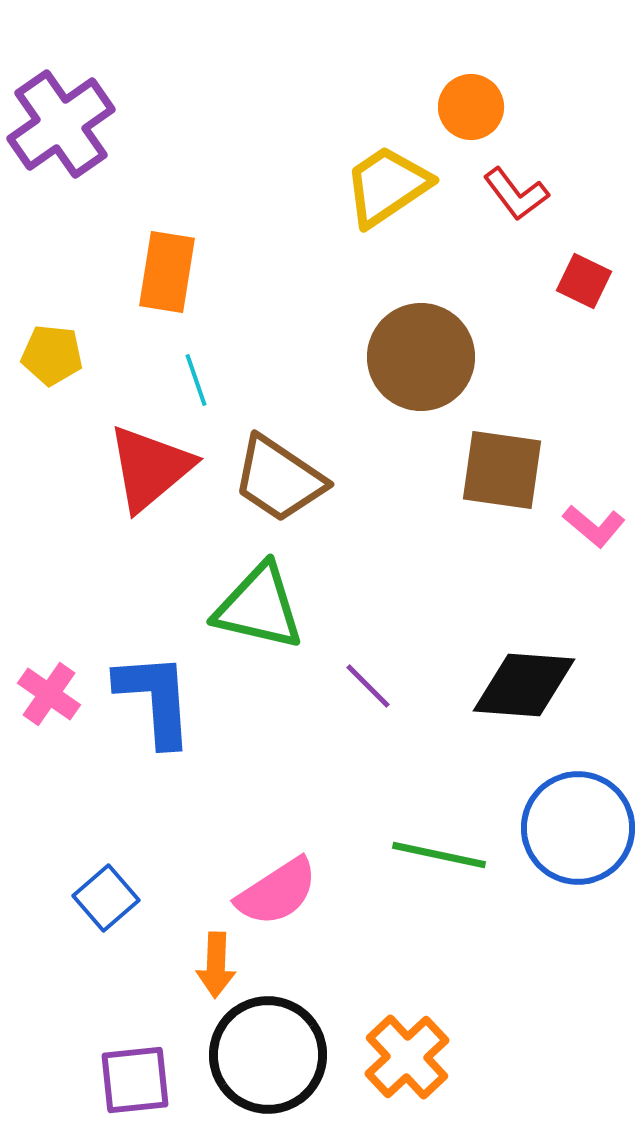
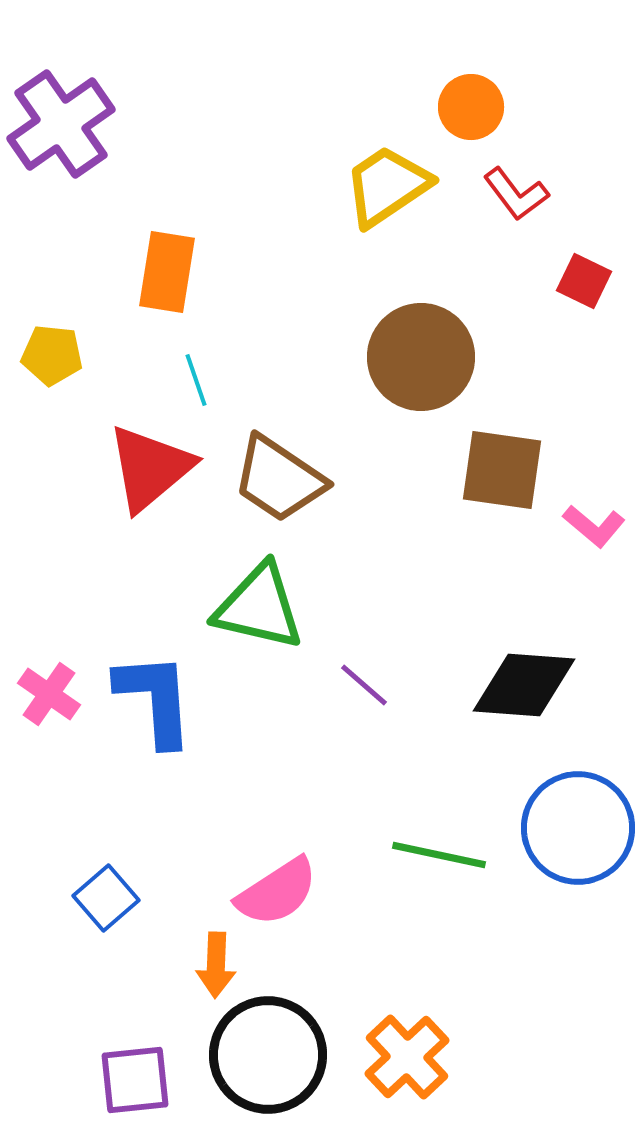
purple line: moved 4 px left, 1 px up; rotated 4 degrees counterclockwise
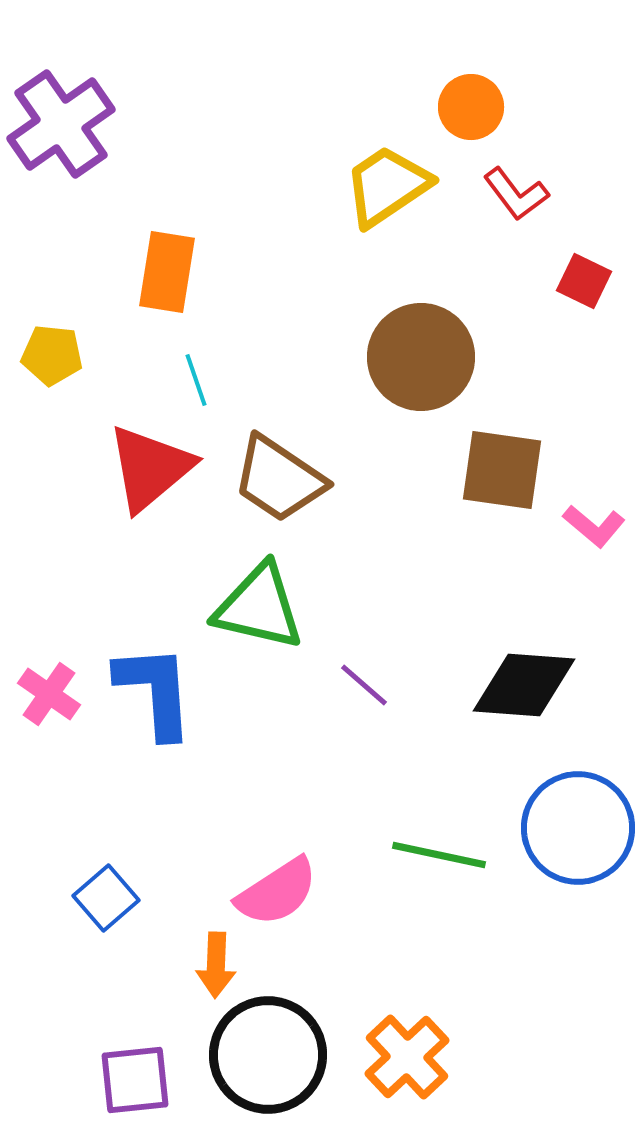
blue L-shape: moved 8 px up
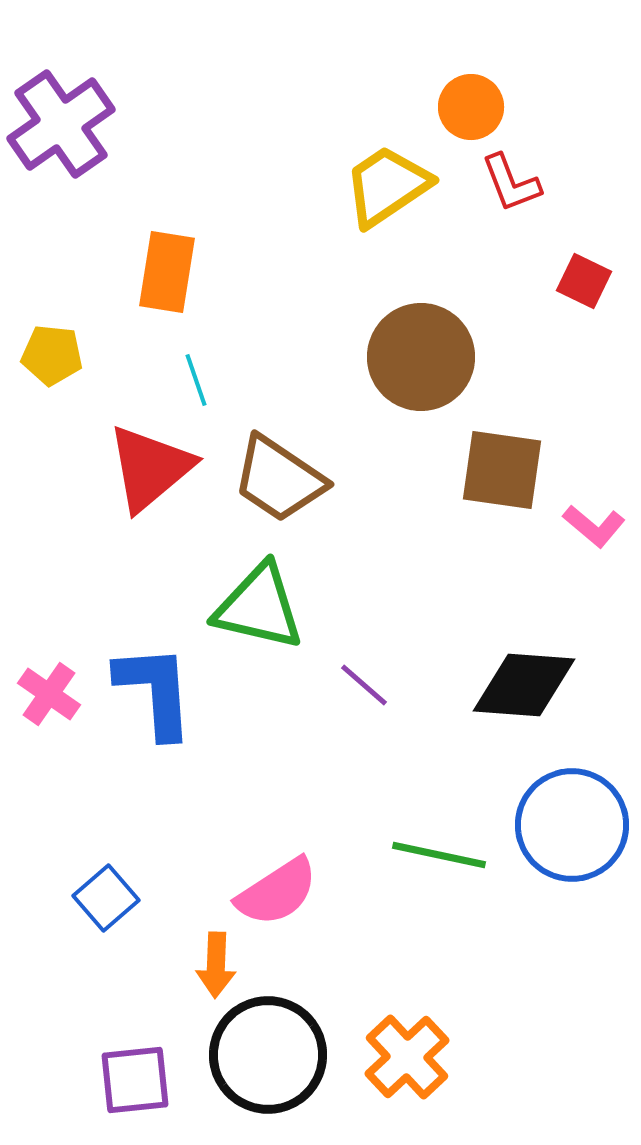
red L-shape: moved 5 px left, 11 px up; rotated 16 degrees clockwise
blue circle: moved 6 px left, 3 px up
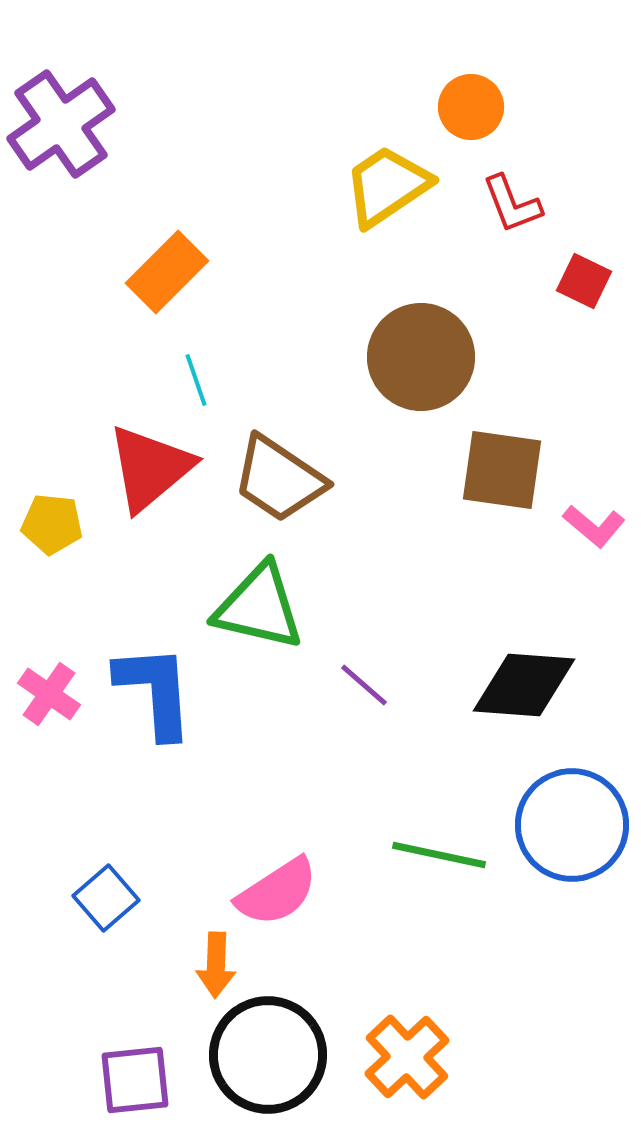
red L-shape: moved 1 px right, 21 px down
orange rectangle: rotated 36 degrees clockwise
yellow pentagon: moved 169 px down
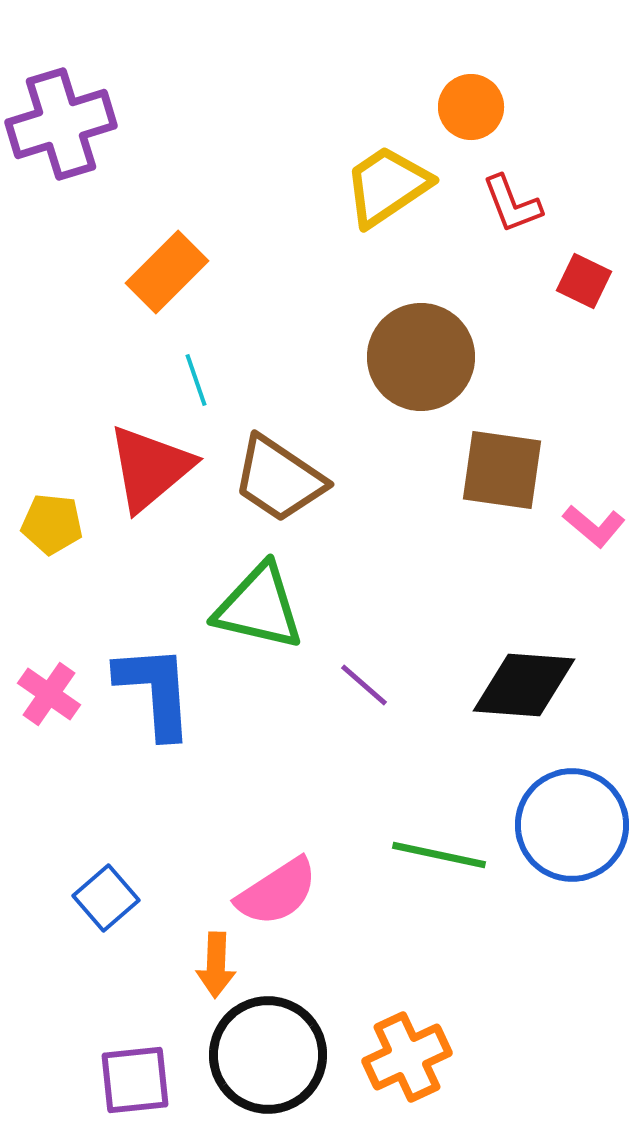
purple cross: rotated 18 degrees clockwise
orange cross: rotated 18 degrees clockwise
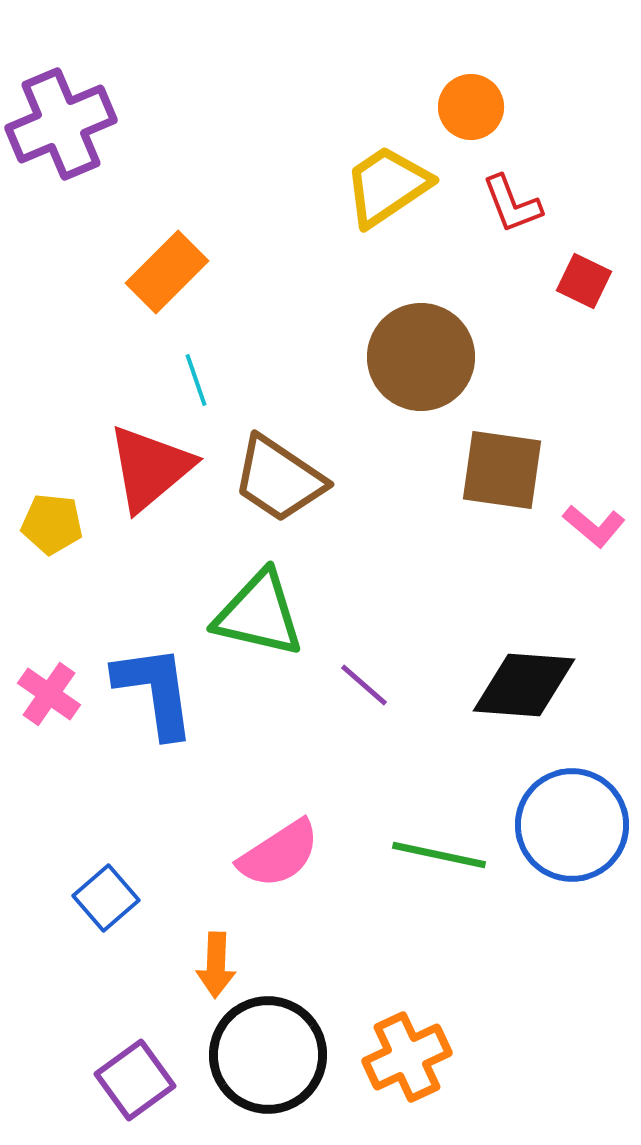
purple cross: rotated 6 degrees counterclockwise
green triangle: moved 7 px down
blue L-shape: rotated 4 degrees counterclockwise
pink semicircle: moved 2 px right, 38 px up
purple square: rotated 30 degrees counterclockwise
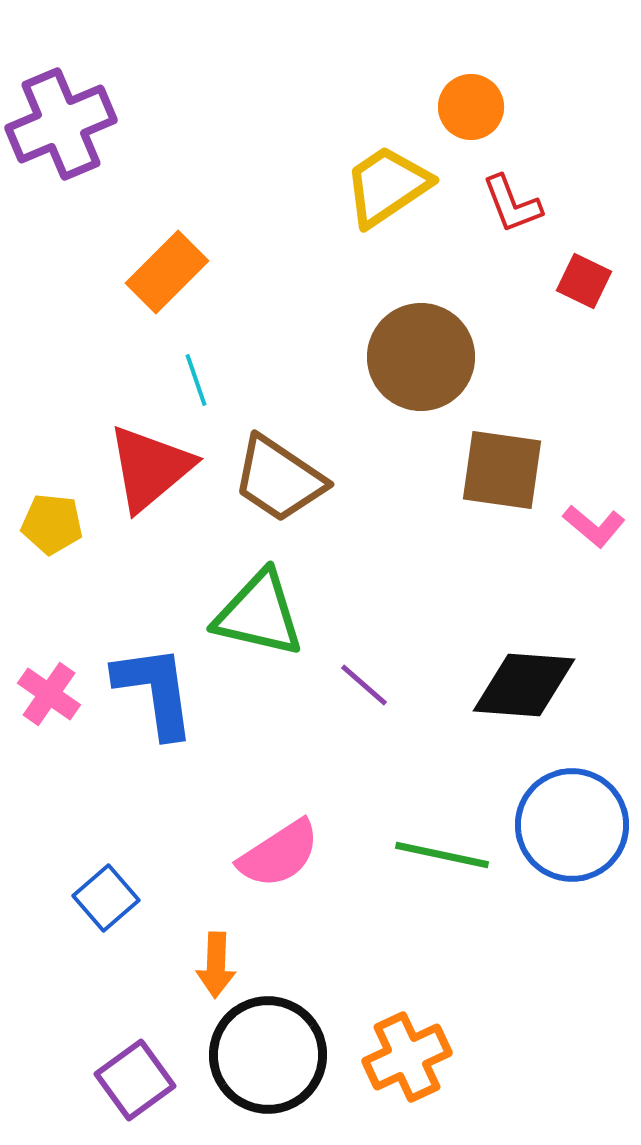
green line: moved 3 px right
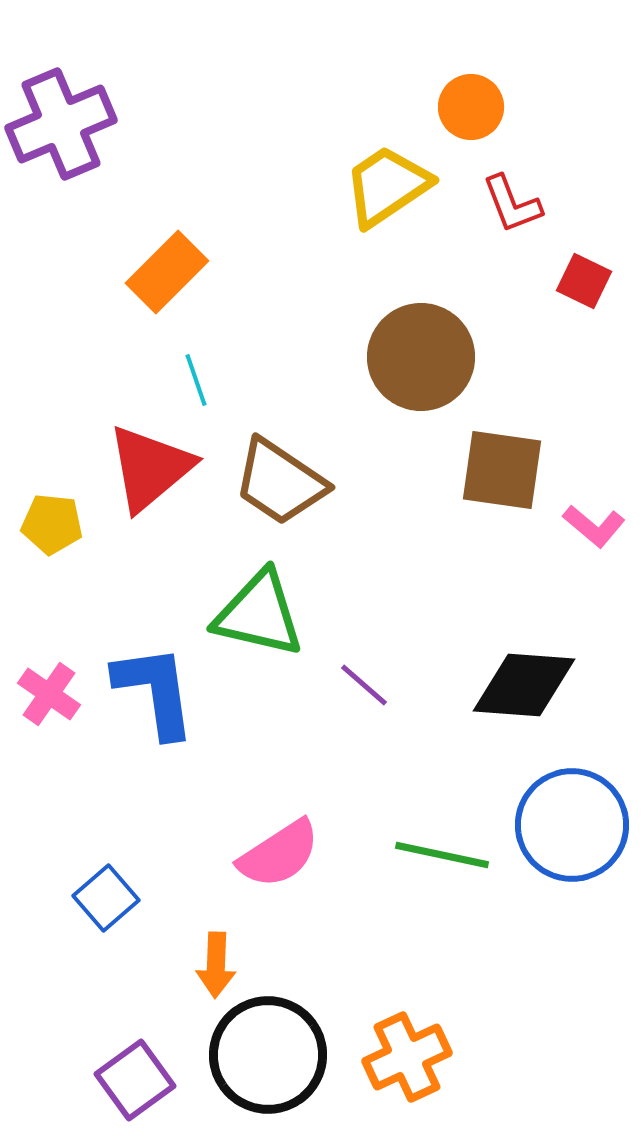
brown trapezoid: moved 1 px right, 3 px down
